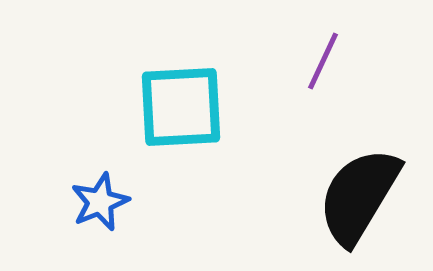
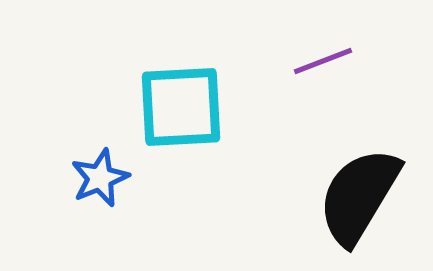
purple line: rotated 44 degrees clockwise
blue star: moved 24 px up
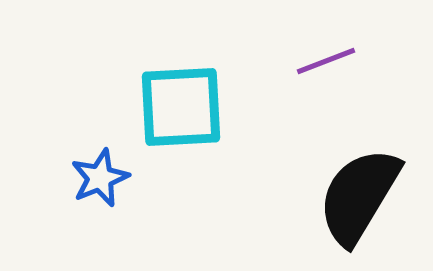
purple line: moved 3 px right
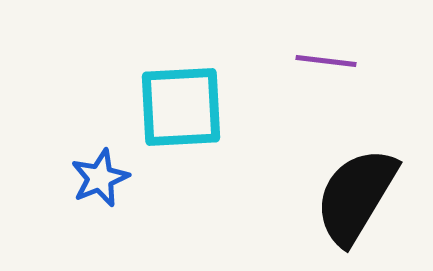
purple line: rotated 28 degrees clockwise
black semicircle: moved 3 px left
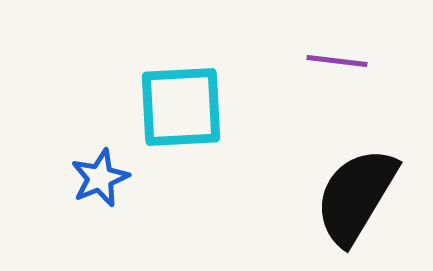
purple line: moved 11 px right
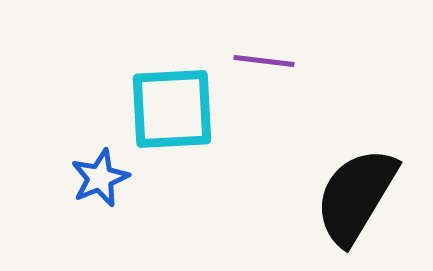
purple line: moved 73 px left
cyan square: moved 9 px left, 2 px down
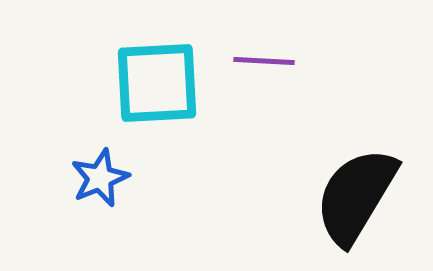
purple line: rotated 4 degrees counterclockwise
cyan square: moved 15 px left, 26 px up
